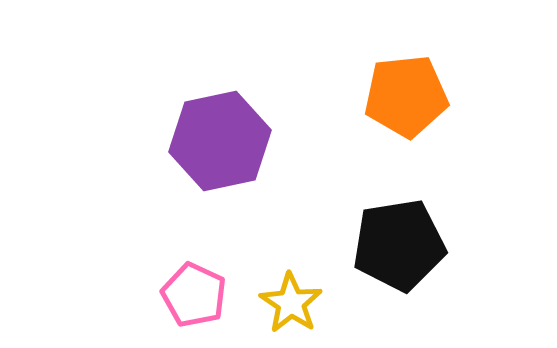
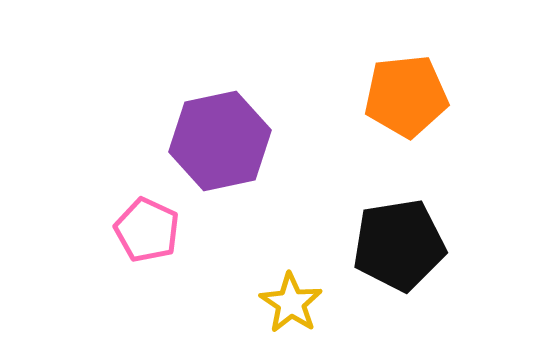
pink pentagon: moved 47 px left, 65 px up
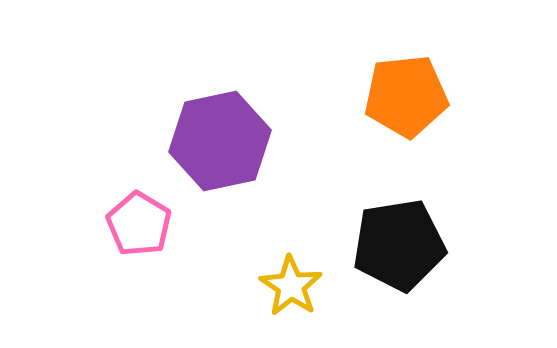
pink pentagon: moved 8 px left, 6 px up; rotated 6 degrees clockwise
yellow star: moved 17 px up
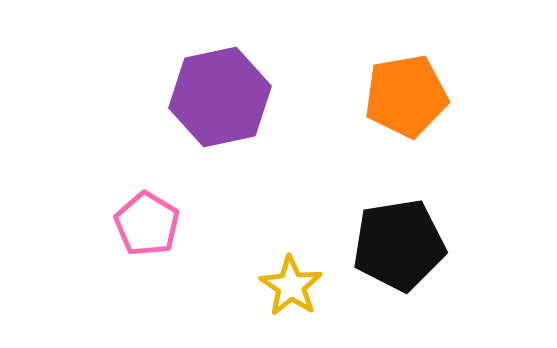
orange pentagon: rotated 4 degrees counterclockwise
purple hexagon: moved 44 px up
pink pentagon: moved 8 px right
